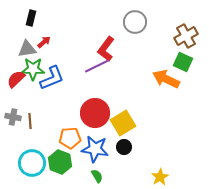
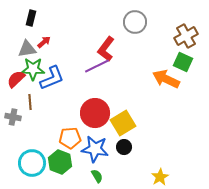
brown line: moved 19 px up
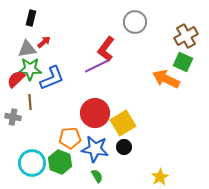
green star: moved 3 px left
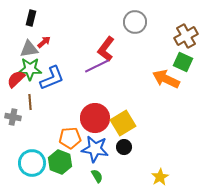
gray triangle: moved 2 px right
red circle: moved 5 px down
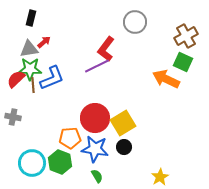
brown line: moved 3 px right, 17 px up
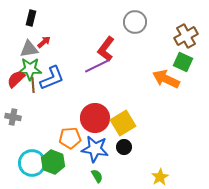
green hexagon: moved 7 px left
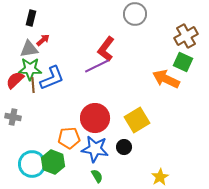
gray circle: moved 8 px up
red arrow: moved 1 px left, 2 px up
red semicircle: moved 1 px left, 1 px down
yellow square: moved 14 px right, 3 px up
orange pentagon: moved 1 px left
cyan circle: moved 1 px down
